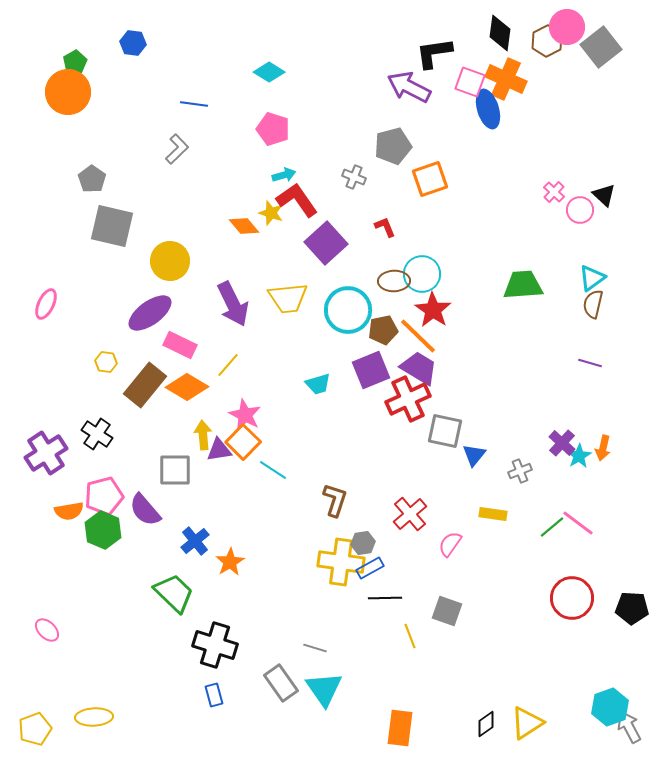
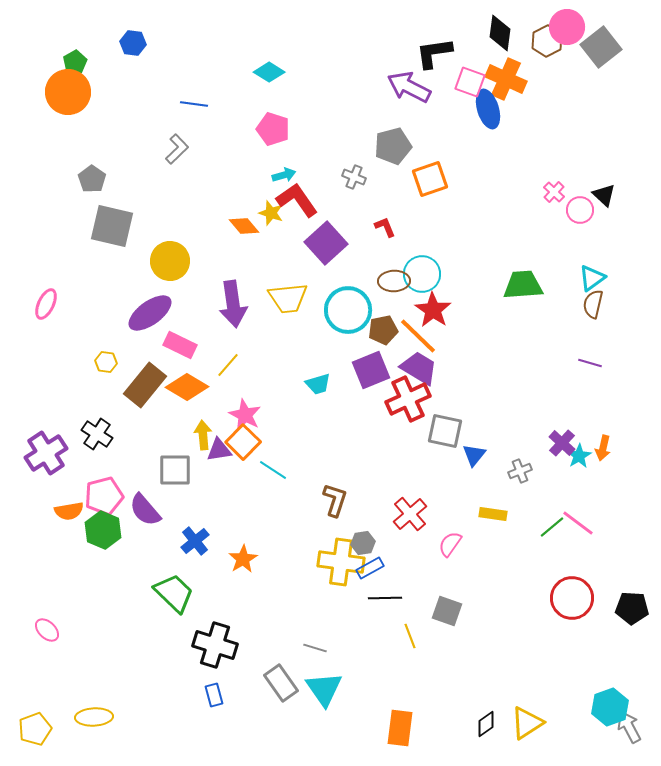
purple arrow at (233, 304): rotated 18 degrees clockwise
orange star at (230, 562): moved 13 px right, 3 px up
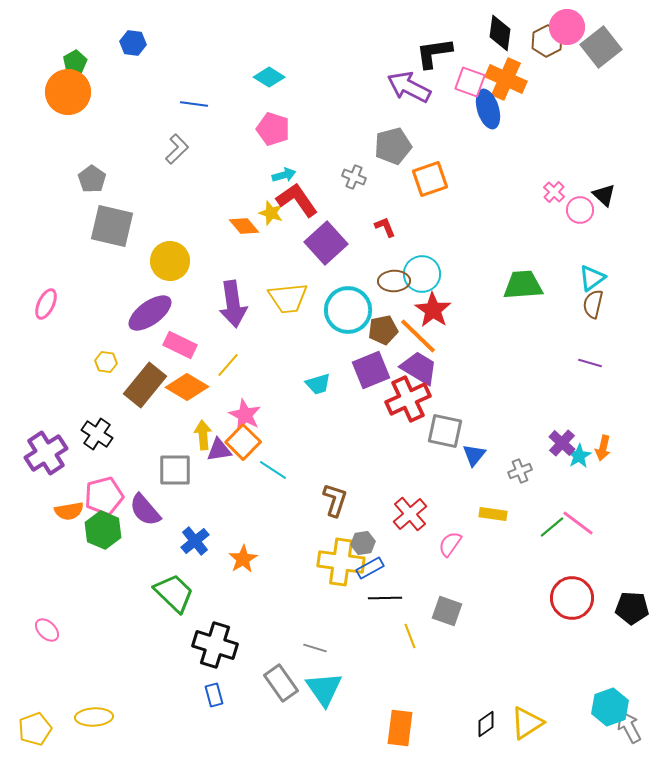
cyan diamond at (269, 72): moved 5 px down
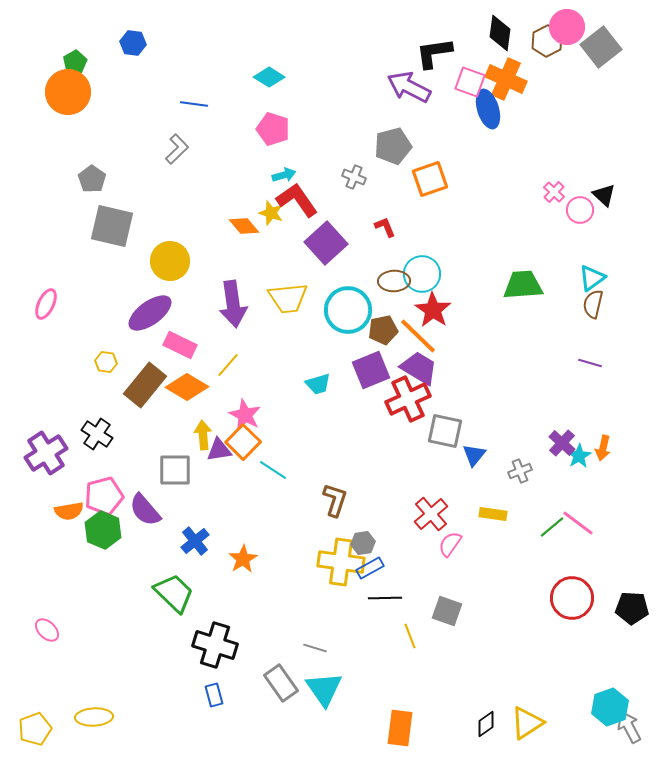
red cross at (410, 514): moved 21 px right
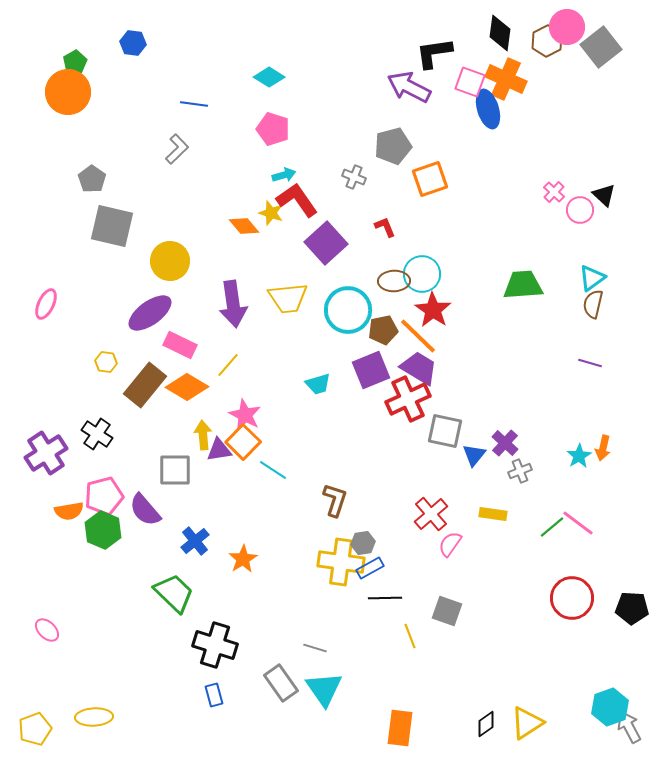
purple cross at (562, 443): moved 57 px left
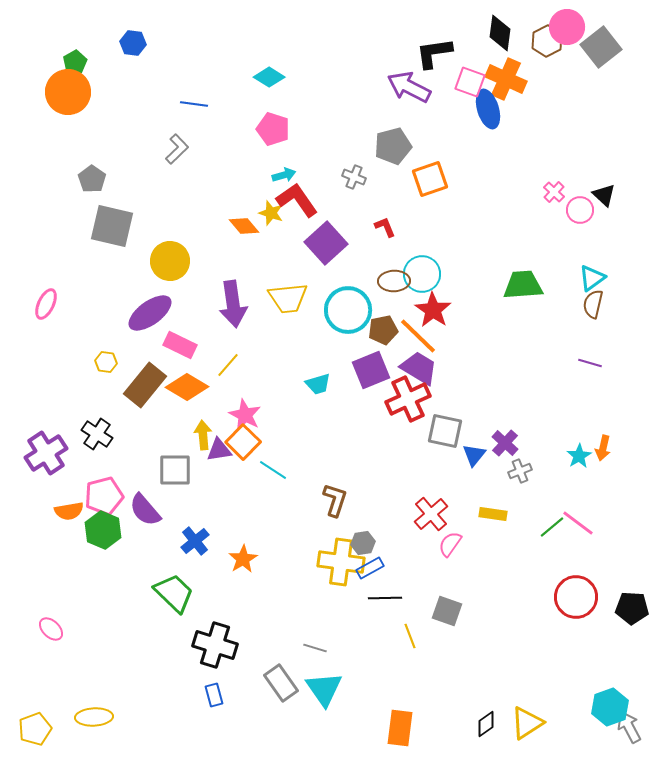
red circle at (572, 598): moved 4 px right, 1 px up
pink ellipse at (47, 630): moved 4 px right, 1 px up
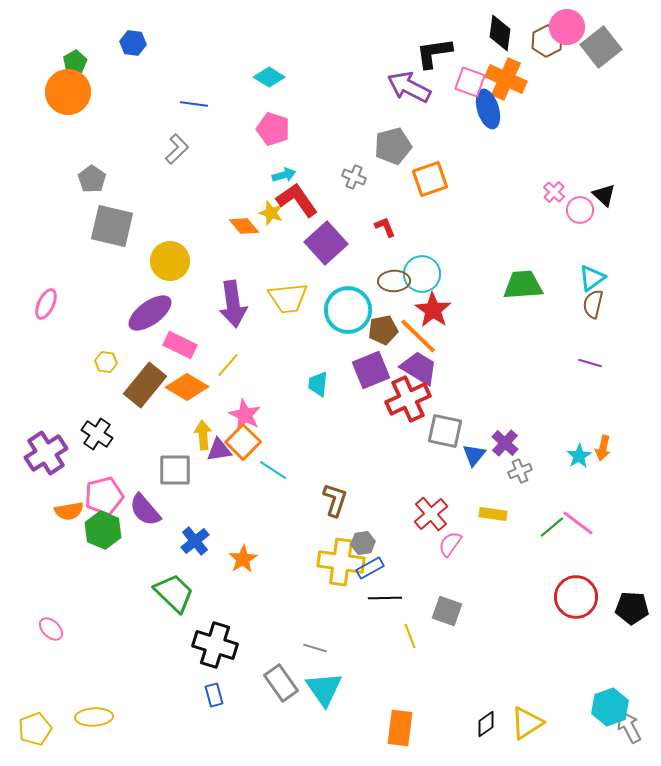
cyan trapezoid at (318, 384): rotated 112 degrees clockwise
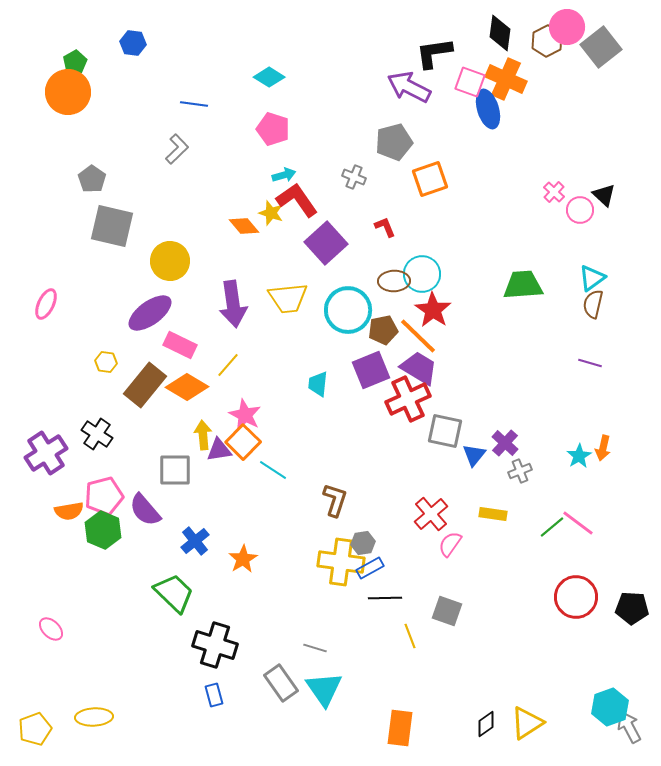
gray pentagon at (393, 146): moved 1 px right, 4 px up
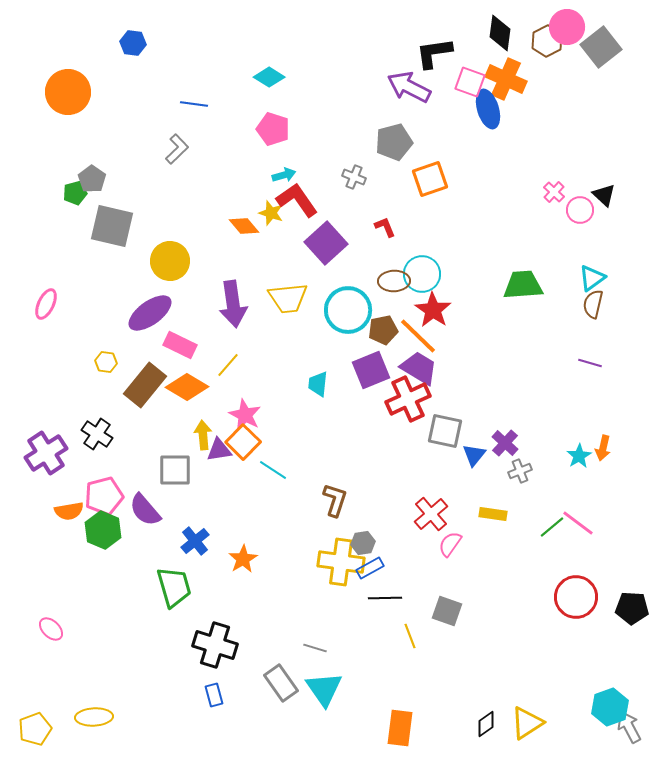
green pentagon at (75, 62): moved 131 px down; rotated 15 degrees clockwise
green trapezoid at (174, 593): moved 6 px up; rotated 30 degrees clockwise
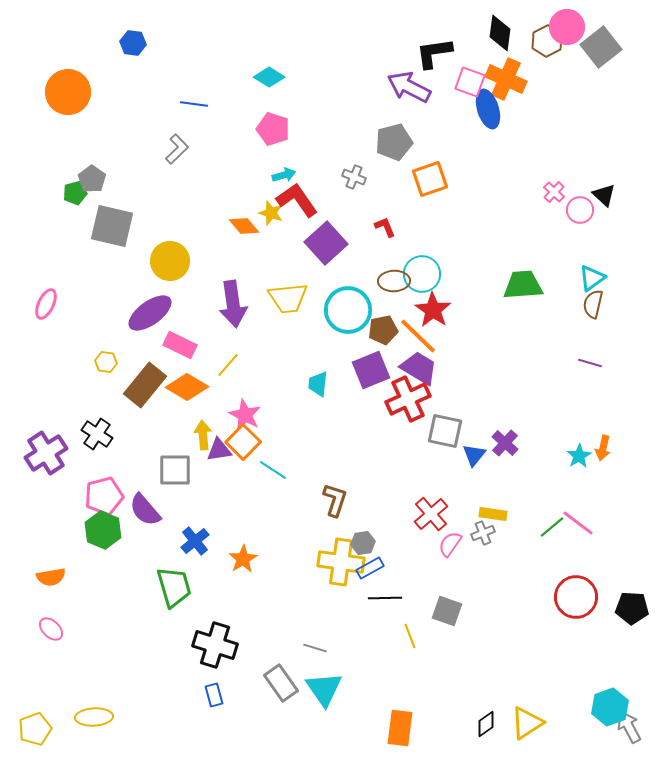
gray cross at (520, 471): moved 37 px left, 62 px down
orange semicircle at (69, 511): moved 18 px left, 66 px down
